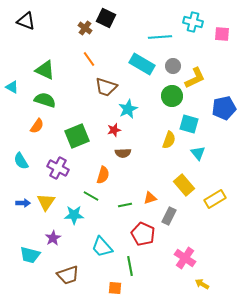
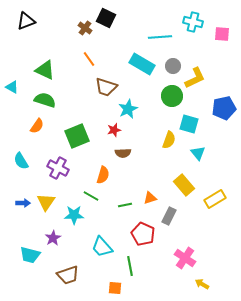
black triangle at (26, 21): rotated 42 degrees counterclockwise
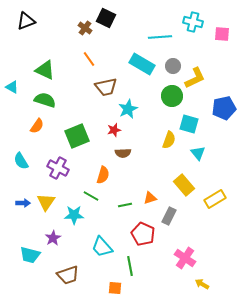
brown trapezoid at (106, 87): rotated 30 degrees counterclockwise
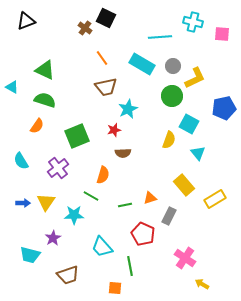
orange line at (89, 59): moved 13 px right, 1 px up
cyan square at (189, 124): rotated 12 degrees clockwise
purple cross at (58, 168): rotated 25 degrees clockwise
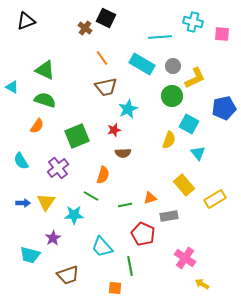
gray rectangle at (169, 216): rotated 54 degrees clockwise
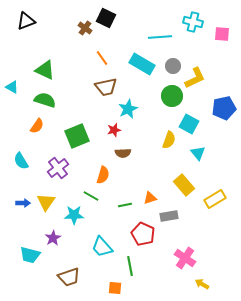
brown trapezoid at (68, 275): moved 1 px right, 2 px down
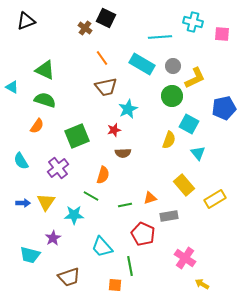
orange square at (115, 288): moved 3 px up
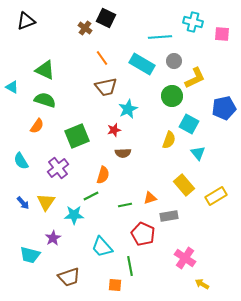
gray circle at (173, 66): moved 1 px right, 5 px up
green line at (91, 196): rotated 56 degrees counterclockwise
yellow rectangle at (215, 199): moved 1 px right, 3 px up
blue arrow at (23, 203): rotated 48 degrees clockwise
